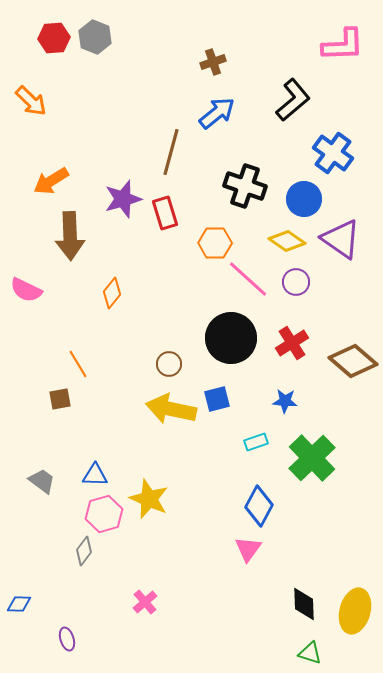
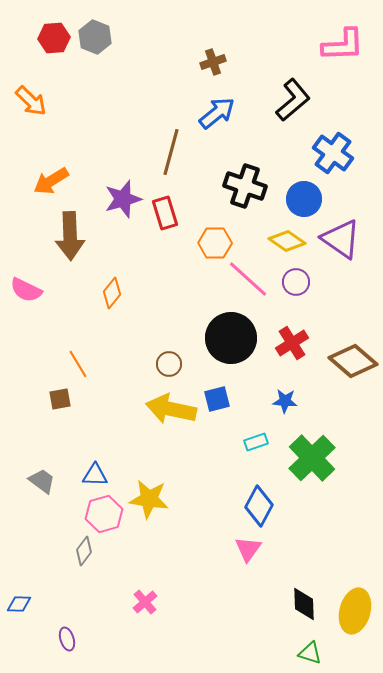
yellow star at (149, 499): rotated 15 degrees counterclockwise
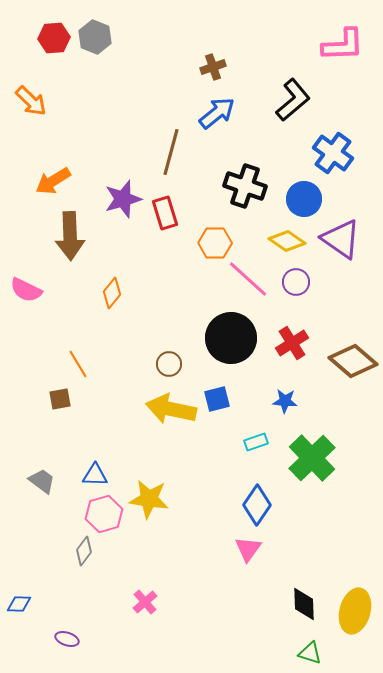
brown cross at (213, 62): moved 5 px down
orange arrow at (51, 181): moved 2 px right
blue diamond at (259, 506): moved 2 px left, 1 px up; rotated 6 degrees clockwise
purple ellipse at (67, 639): rotated 55 degrees counterclockwise
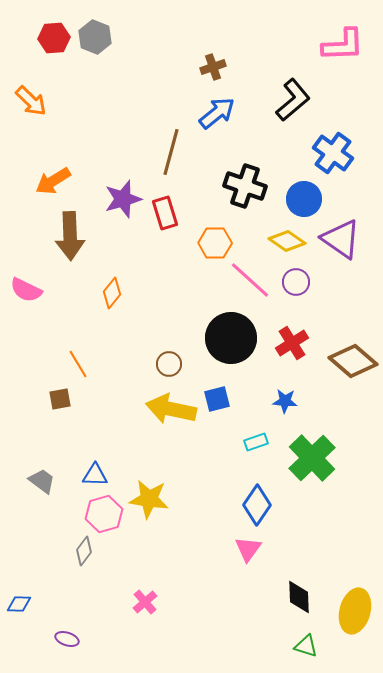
pink line at (248, 279): moved 2 px right, 1 px down
black diamond at (304, 604): moved 5 px left, 7 px up
green triangle at (310, 653): moved 4 px left, 7 px up
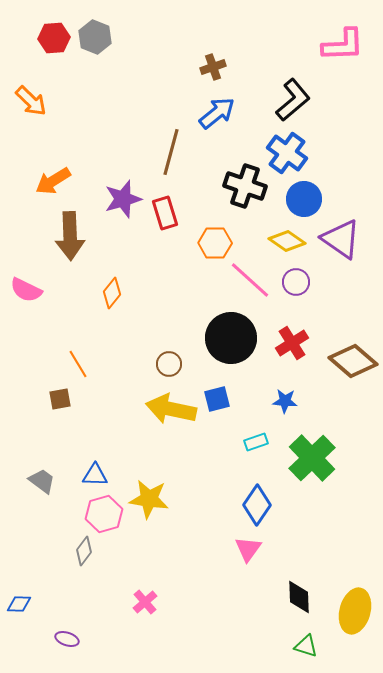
blue cross at (333, 153): moved 46 px left
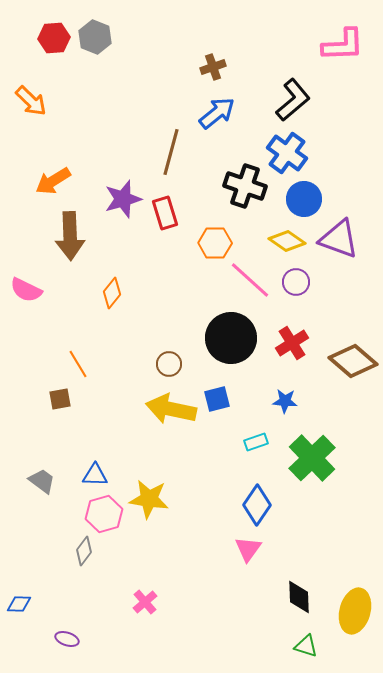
purple triangle at (341, 239): moved 2 px left; rotated 15 degrees counterclockwise
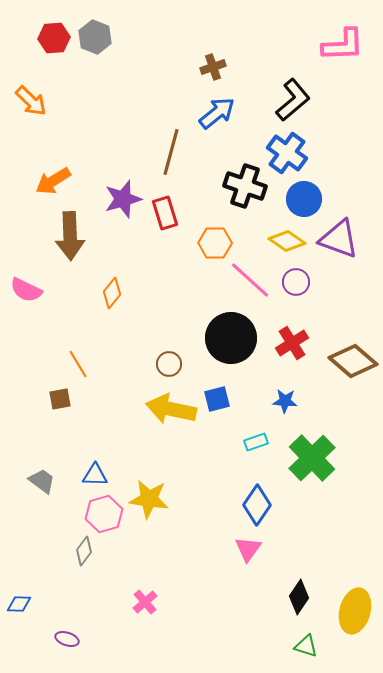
black diamond at (299, 597): rotated 36 degrees clockwise
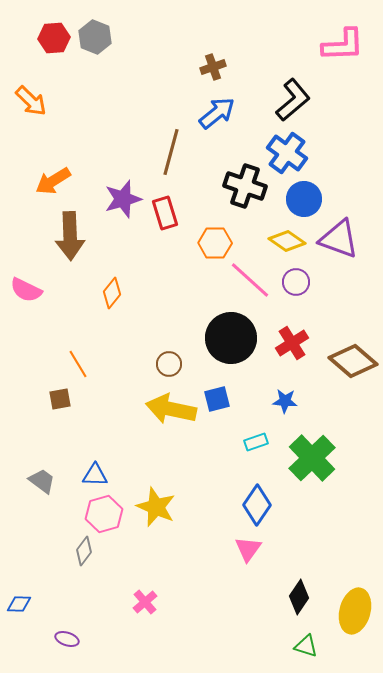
yellow star at (149, 499): moved 7 px right, 8 px down; rotated 15 degrees clockwise
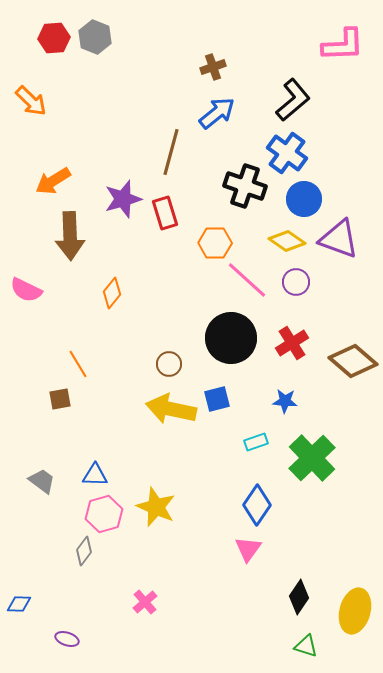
pink line at (250, 280): moved 3 px left
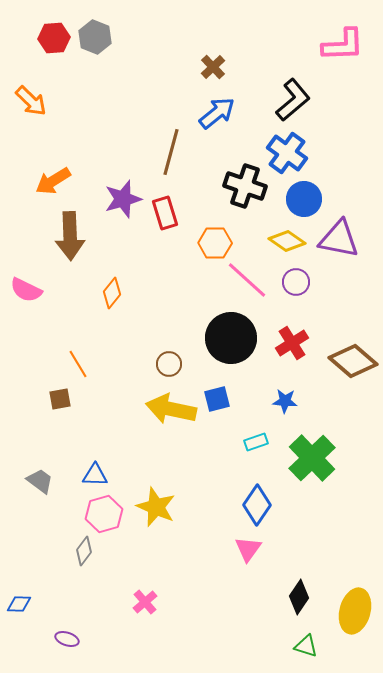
brown cross at (213, 67): rotated 25 degrees counterclockwise
purple triangle at (339, 239): rotated 9 degrees counterclockwise
gray trapezoid at (42, 481): moved 2 px left
